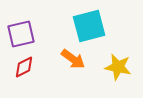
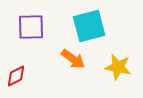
purple square: moved 10 px right, 7 px up; rotated 12 degrees clockwise
red diamond: moved 8 px left, 9 px down
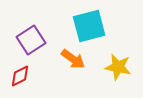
purple square: moved 13 px down; rotated 32 degrees counterclockwise
red diamond: moved 4 px right
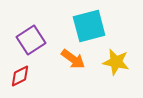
yellow star: moved 2 px left, 5 px up
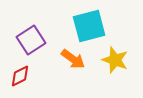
yellow star: moved 1 px left, 2 px up; rotated 8 degrees clockwise
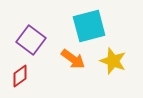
purple square: rotated 20 degrees counterclockwise
yellow star: moved 2 px left, 1 px down
red diamond: rotated 10 degrees counterclockwise
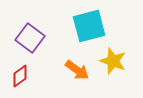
purple square: moved 1 px left, 2 px up
orange arrow: moved 4 px right, 11 px down
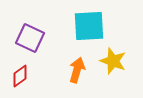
cyan square: rotated 12 degrees clockwise
purple square: rotated 12 degrees counterclockwise
orange arrow: rotated 110 degrees counterclockwise
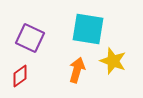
cyan square: moved 1 px left, 3 px down; rotated 12 degrees clockwise
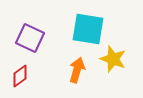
yellow star: moved 2 px up
